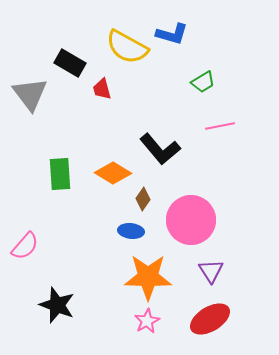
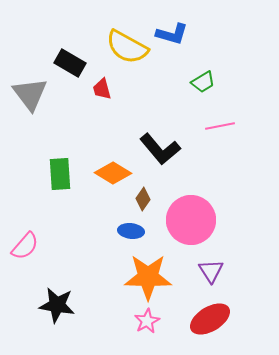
black star: rotated 12 degrees counterclockwise
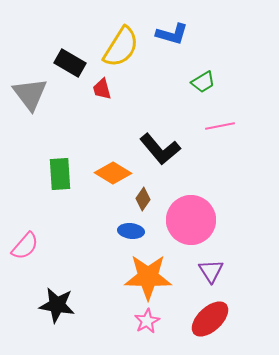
yellow semicircle: moved 6 px left; rotated 87 degrees counterclockwise
red ellipse: rotated 12 degrees counterclockwise
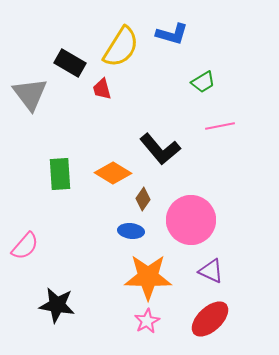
purple triangle: rotated 32 degrees counterclockwise
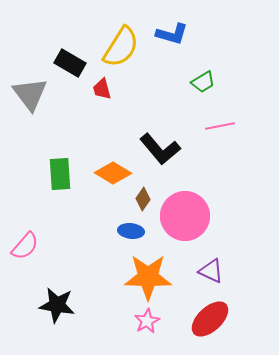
pink circle: moved 6 px left, 4 px up
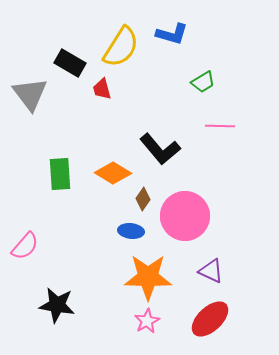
pink line: rotated 12 degrees clockwise
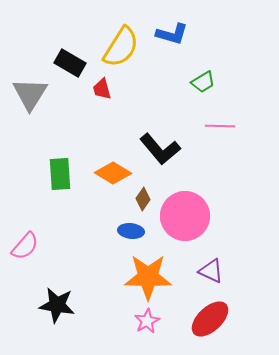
gray triangle: rotated 9 degrees clockwise
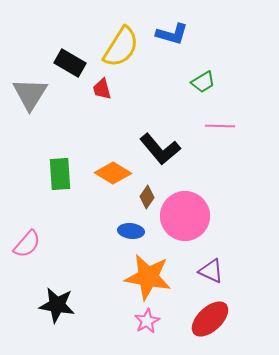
brown diamond: moved 4 px right, 2 px up
pink semicircle: moved 2 px right, 2 px up
orange star: rotated 9 degrees clockwise
